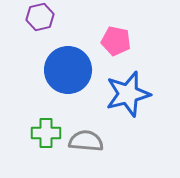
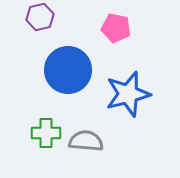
pink pentagon: moved 13 px up
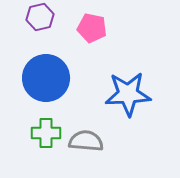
pink pentagon: moved 24 px left
blue circle: moved 22 px left, 8 px down
blue star: rotated 12 degrees clockwise
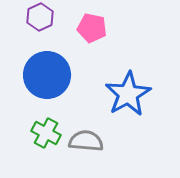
purple hexagon: rotated 12 degrees counterclockwise
blue circle: moved 1 px right, 3 px up
blue star: rotated 27 degrees counterclockwise
green cross: rotated 28 degrees clockwise
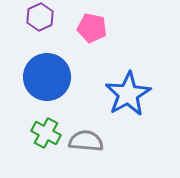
blue circle: moved 2 px down
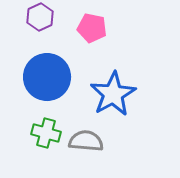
blue star: moved 15 px left
green cross: rotated 12 degrees counterclockwise
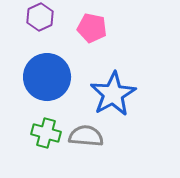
gray semicircle: moved 5 px up
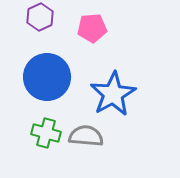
pink pentagon: rotated 16 degrees counterclockwise
